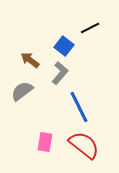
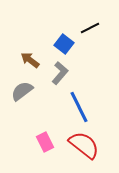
blue square: moved 2 px up
pink rectangle: rotated 36 degrees counterclockwise
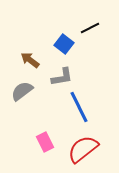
gray L-shape: moved 2 px right, 4 px down; rotated 40 degrees clockwise
red semicircle: moved 1 px left, 4 px down; rotated 76 degrees counterclockwise
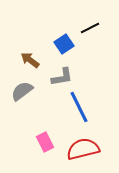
blue square: rotated 18 degrees clockwise
red semicircle: rotated 24 degrees clockwise
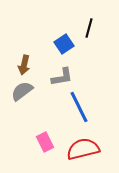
black line: moved 1 px left; rotated 48 degrees counterclockwise
brown arrow: moved 6 px left, 5 px down; rotated 114 degrees counterclockwise
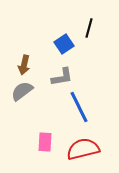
pink rectangle: rotated 30 degrees clockwise
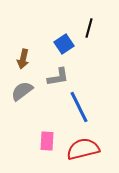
brown arrow: moved 1 px left, 6 px up
gray L-shape: moved 4 px left
pink rectangle: moved 2 px right, 1 px up
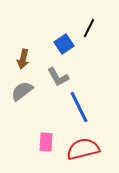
black line: rotated 12 degrees clockwise
gray L-shape: rotated 70 degrees clockwise
pink rectangle: moved 1 px left, 1 px down
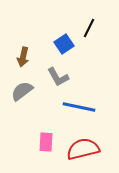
brown arrow: moved 2 px up
blue line: rotated 52 degrees counterclockwise
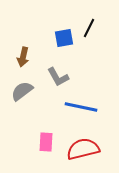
blue square: moved 6 px up; rotated 24 degrees clockwise
blue line: moved 2 px right
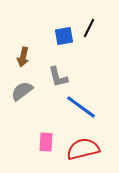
blue square: moved 2 px up
gray L-shape: rotated 15 degrees clockwise
blue line: rotated 24 degrees clockwise
